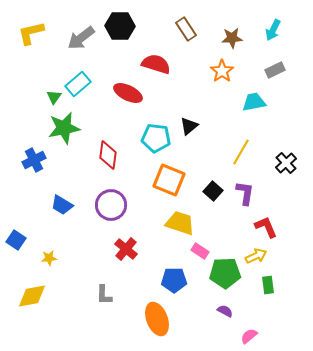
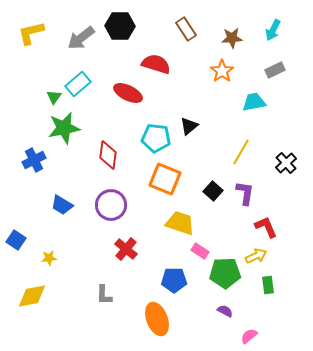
orange square: moved 4 px left, 1 px up
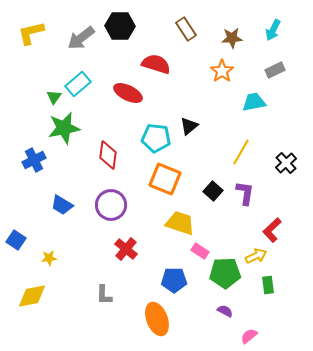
red L-shape: moved 6 px right, 3 px down; rotated 110 degrees counterclockwise
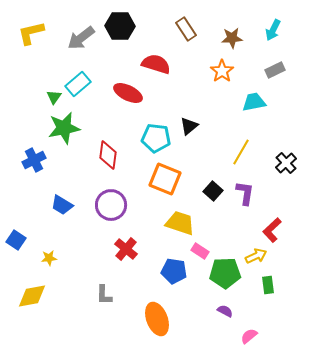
blue pentagon: moved 9 px up; rotated 10 degrees clockwise
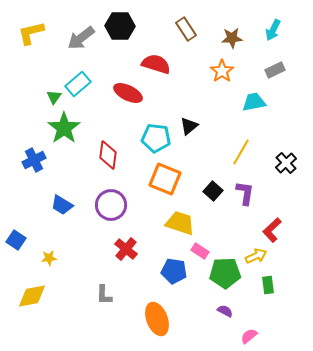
green star: rotated 24 degrees counterclockwise
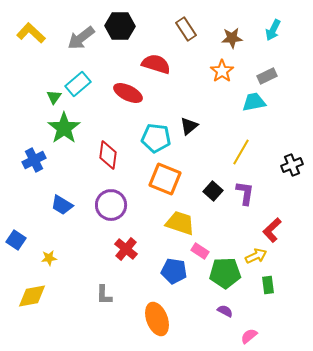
yellow L-shape: rotated 56 degrees clockwise
gray rectangle: moved 8 px left, 6 px down
black cross: moved 6 px right, 2 px down; rotated 20 degrees clockwise
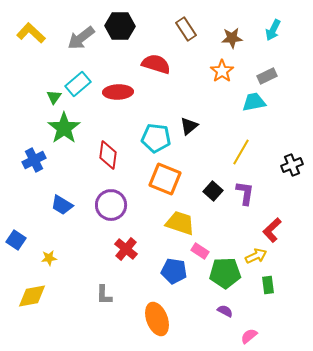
red ellipse: moved 10 px left, 1 px up; rotated 28 degrees counterclockwise
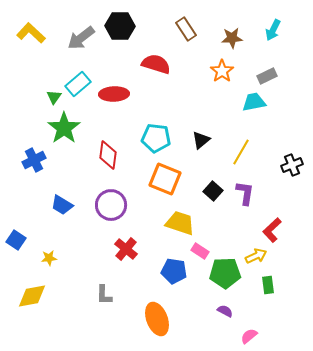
red ellipse: moved 4 px left, 2 px down
black triangle: moved 12 px right, 14 px down
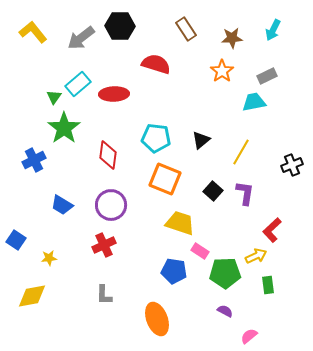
yellow L-shape: moved 2 px right, 1 px up; rotated 8 degrees clockwise
red cross: moved 22 px left, 4 px up; rotated 25 degrees clockwise
